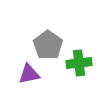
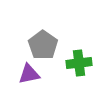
gray pentagon: moved 5 px left
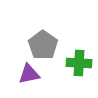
green cross: rotated 10 degrees clockwise
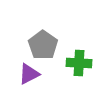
purple triangle: rotated 15 degrees counterclockwise
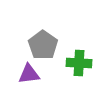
purple triangle: rotated 20 degrees clockwise
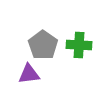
green cross: moved 18 px up
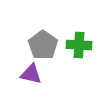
purple triangle: moved 2 px right; rotated 20 degrees clockwise
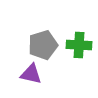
gray pentagon: rotated 20 degrees clockwise
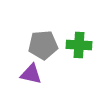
gray pentagon: rotated 12 degrees clockwise
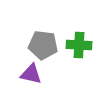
gray pentagon: rotated 12 degrees clockwise
